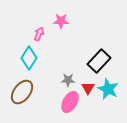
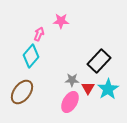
cyan diamond: moved 2 px right, 2 px up; rotated 10 degrees clockwise
gray star: moved 4 px right
cyan star: rotated 15 degrees clockwise
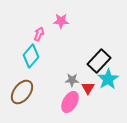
cyan star: moved 10 px up
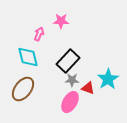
cyan diamond: moved 3 px left, 1 px down; rotated 55 degrees counterclockwise
black rectangle: moved 31 px left
red triangle: rotated 40 degrees counterclockwise
brown ellipse: moved 1 px right, 3 px up
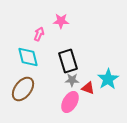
black rectangle: rotated 60 degrees counterclockwise
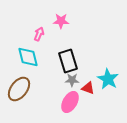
cyan star: rotated 10 degrees counterclockwise
brown ellipse: moved 4 px left
